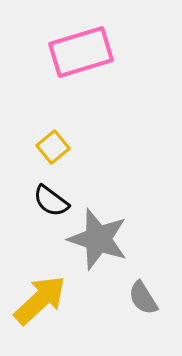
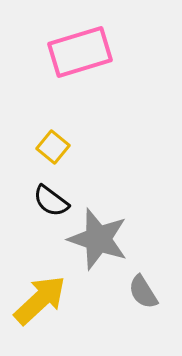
pink rectangle: moved 1 px left
yellow square: rotated 12 degrees counterclockwise
gray semicircle: moved 6 px up
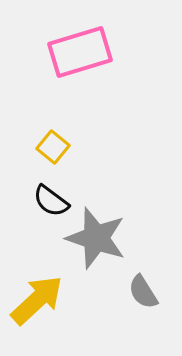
gray star: moved 2 px left, 1 px up
yellow arrow: moved 3 px left
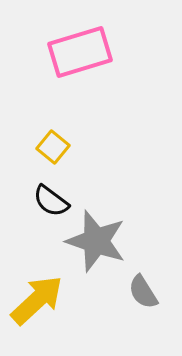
gray star: moved 3 px down
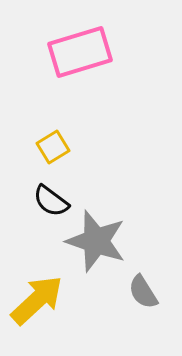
yellow square: rotated 20 degrees clockwise
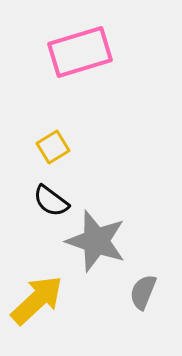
gray semicircle: rotated 54 degrees clockwise
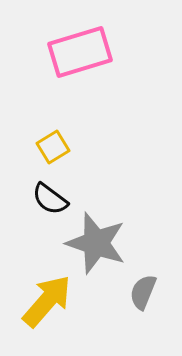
black semicircle: moved 1 px left, 2 px up
gray star: moved 2 px down
yellow arrow: moved 10 px right, 1 px down; rotated 6 degrees counterclockwise
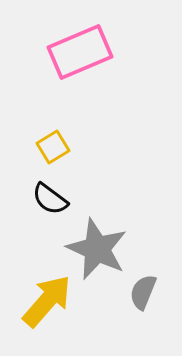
pink rectangle: rotated 6 degrees counterclockwise
gray star: moved 1 px right, 6 px down; rotated 6 degrees clockwise
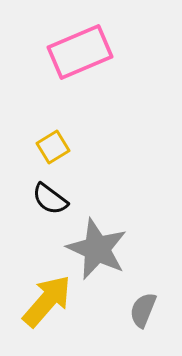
gray semicircle: moved 18 px down
